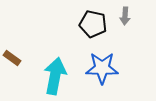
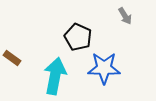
gray arrow: rotated 36 degrees counterclockwise
black pentagon: moved 15 px left, 13 px down; rotated 12 degrees clockwise
blue star: moved 2 px right
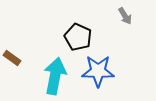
blue star: moved 6 px left, 3 px down
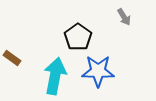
gray arrow: moved 1 px left, 1 px down
black pentagon: rotated 12 degrees clockwise
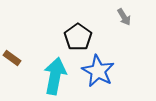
blue star: rotated 28 degrees clockwise
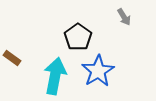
blue star: rotated 12 degrees clockwise
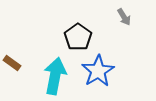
brown rectangle: moved 5 px down
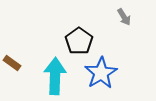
black pentagon: moved 1 px right, 4 px down
blue star: moved 3 px right, 2 px down
cyan arrow: rotated 9 degrees counterclockwise
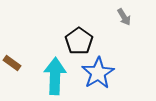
blue star: moved 3 px left
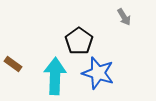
brown rectangle: moved 1 px right, 1 px down
blue star: rotated 24 degrees counterclockwise
